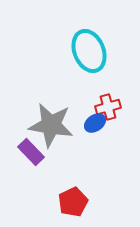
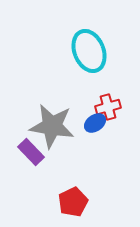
gray star: moved 1 px right, 1 px down
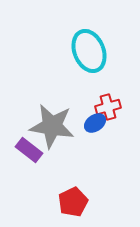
purple rectangle: moved 2 px left, 2 px up; rotated 8 degrees counterclockwise
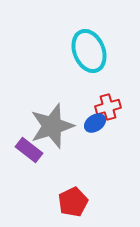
gray star: rotated 27 degrees counterclockwise
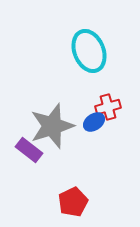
blue ellipse: moved 1 px left, 1 px up
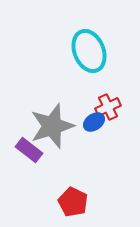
red cross: rotated 10 degrees counterclockwise
red pentagon: rotated 20 degrees counterclockwise
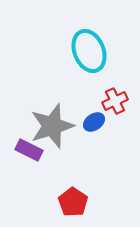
red cross: moved 7 px right, 6 px up
purple rectangle: rotated 12 degrees counterclockwise
red pentagon: rotated 8 degrees clockwise
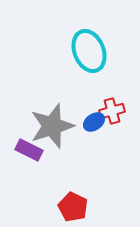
red cross: moved 3 px left, 10 px down; rotated 10 degrees clockwise
red pentagon: moved 5 px down; rotated 8 degrees counterclockwise
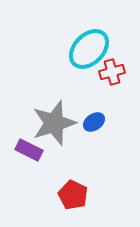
cyan ellipse: moved 2 px up; rotated 66 degrees clockwise
red cross: moved 39 px up
gray star: moved 2 px right, 3 px up
red pentagon: moved 12 px up
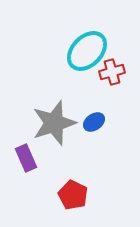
cyan ellipse: moved 2 px left, 2 px down
purple rectangle: moved 3 px left, 8 px down; rotated 40 degrees clockwise
